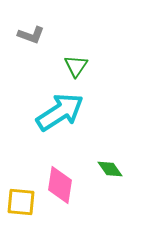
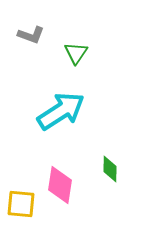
green triangle: moved 13 px up
cyan arrow: moved 1 px right, 1 px up
green diamond: rotated 36 degrees clockwise
yellow square: moved 2 px down
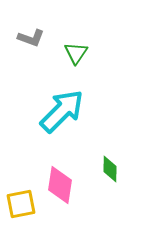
gray L-shape: moved 3 px down
cyan arrow: moved 1 px right; rotated 12 degrees counterclockwise
yellow square: rotated 16 degrees counterclockwise
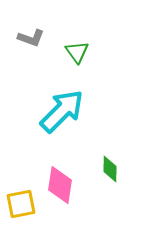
green triangle: moved 1 px right, 1 px up; rotated 10 degrees counterclockwise
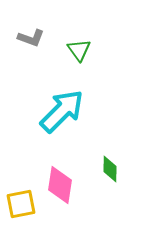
green triangle: moved 2 px right, 2 px up
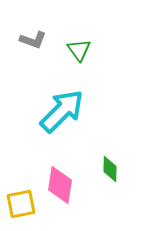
gray L-shape: moved 2 px right, 2 px down
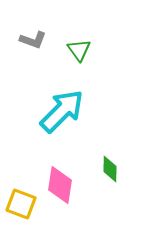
yellow square: rotated 32 degrees clockwise
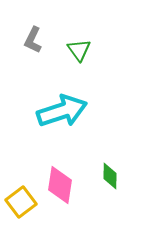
gray L-shape: rotated 96 degrees clockwise
cyan arrow: rotated 27 degrees clockwise
green diamond: moved 7 px down
yellow square: moved 2 px up; rotated 32 degrees clockwise
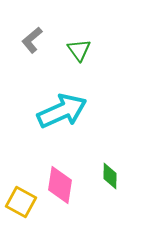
gray L-shape: moved 1 px left; rotated 24 degrees clockwise
cyan arrow: rotated 6 degrees counterclockwise
yellow square: rotated 24 degrees counterclockwise
